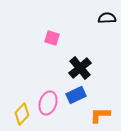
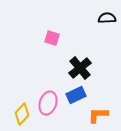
orange L-shape: moved 2 px left
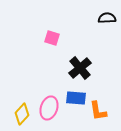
blue rectangle: moved 3 px down; rotated 30 degrees clockwise
pink ellipse: moved 1 px right, 5 px down
orange L-shape: moved 4 px up; rotated 100 degrees counterclockwise
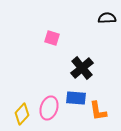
black cross: moved 2 px right
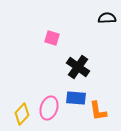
black cross: moved 4 px left, 1 px up; rotated 15 degrees counterclockwise
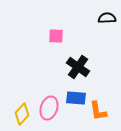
pink square: moved 4 px right, 2 px up; rotated 14 degrees counterclockwise
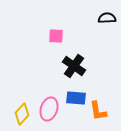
black cross: moved 4 px left, 1 px up
pink ellipse: moved 1 px down
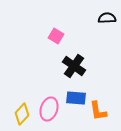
pink square: rotated 28 degrees clockwise
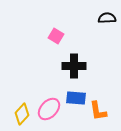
black cross: rotated 35 degrees counterclockwise
pink ellipse: rotated 25 degrees clockwise
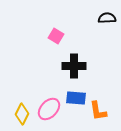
yellow diamond: rotated 15 degrees counterclockwise
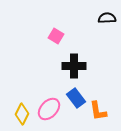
blue rectangle: rotated 48 degrees clockwise
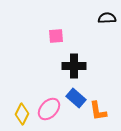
pink square: rotated 35 degrees counterclockwise
blue rectangle: rotated 12 degrees counterclockwise
